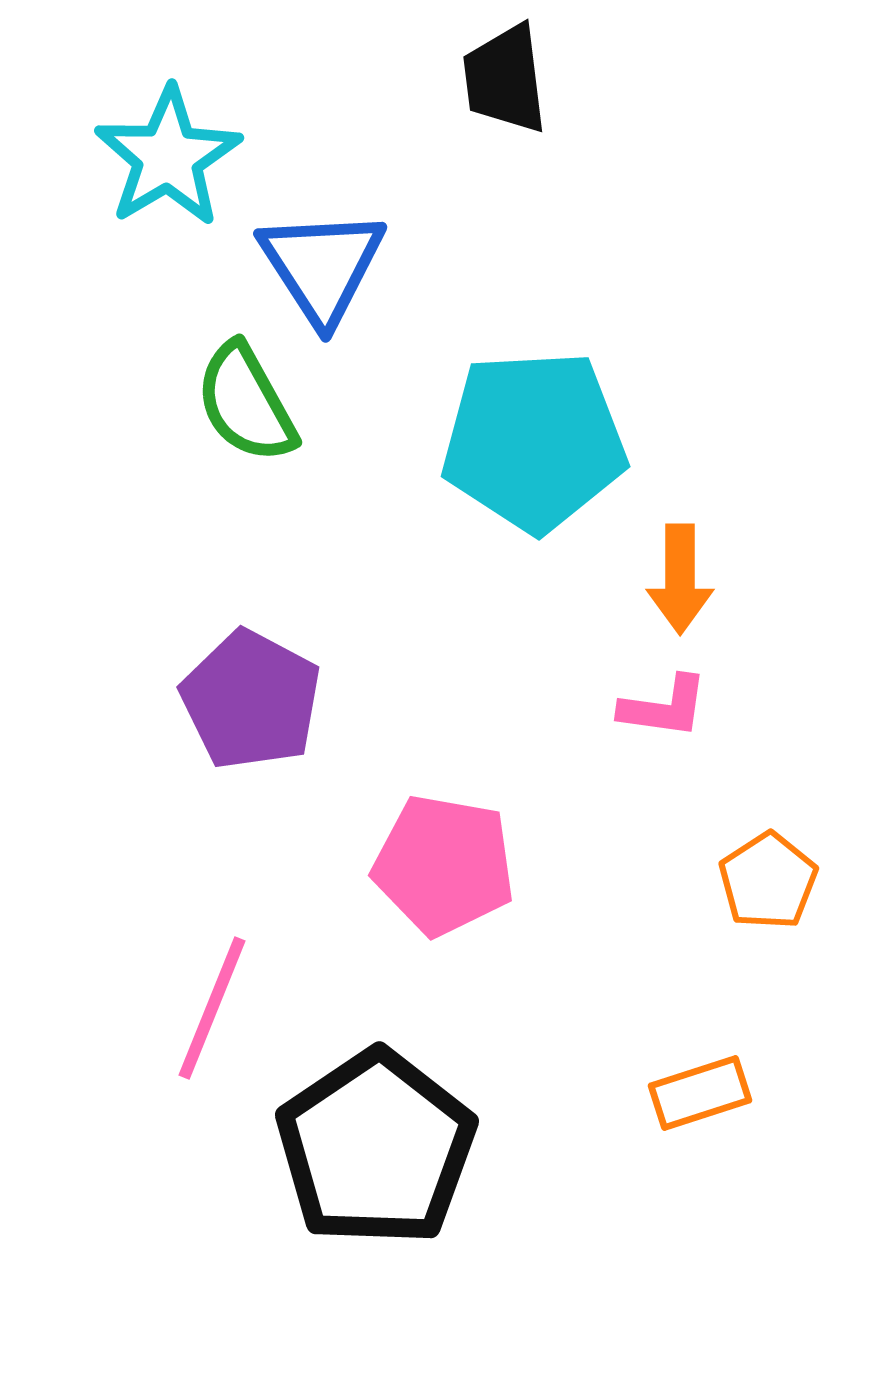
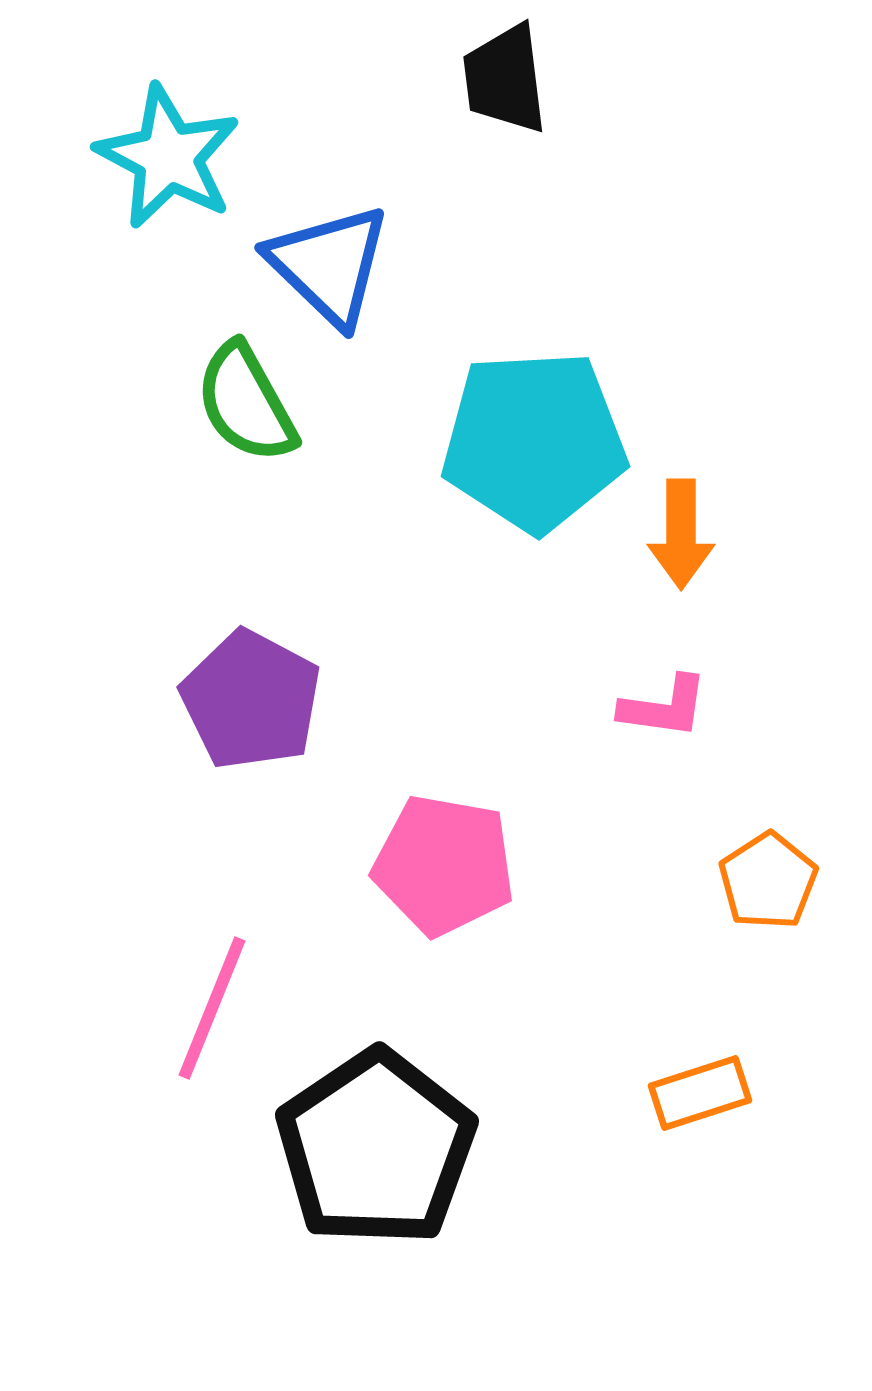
cyan star: rotated 13 degrees counterclockwise
blue triangle: moved 7 px right, 1 px up; rotated 13 degrees counterclockwise
orange arrow: moved 1 px right, 45 px up
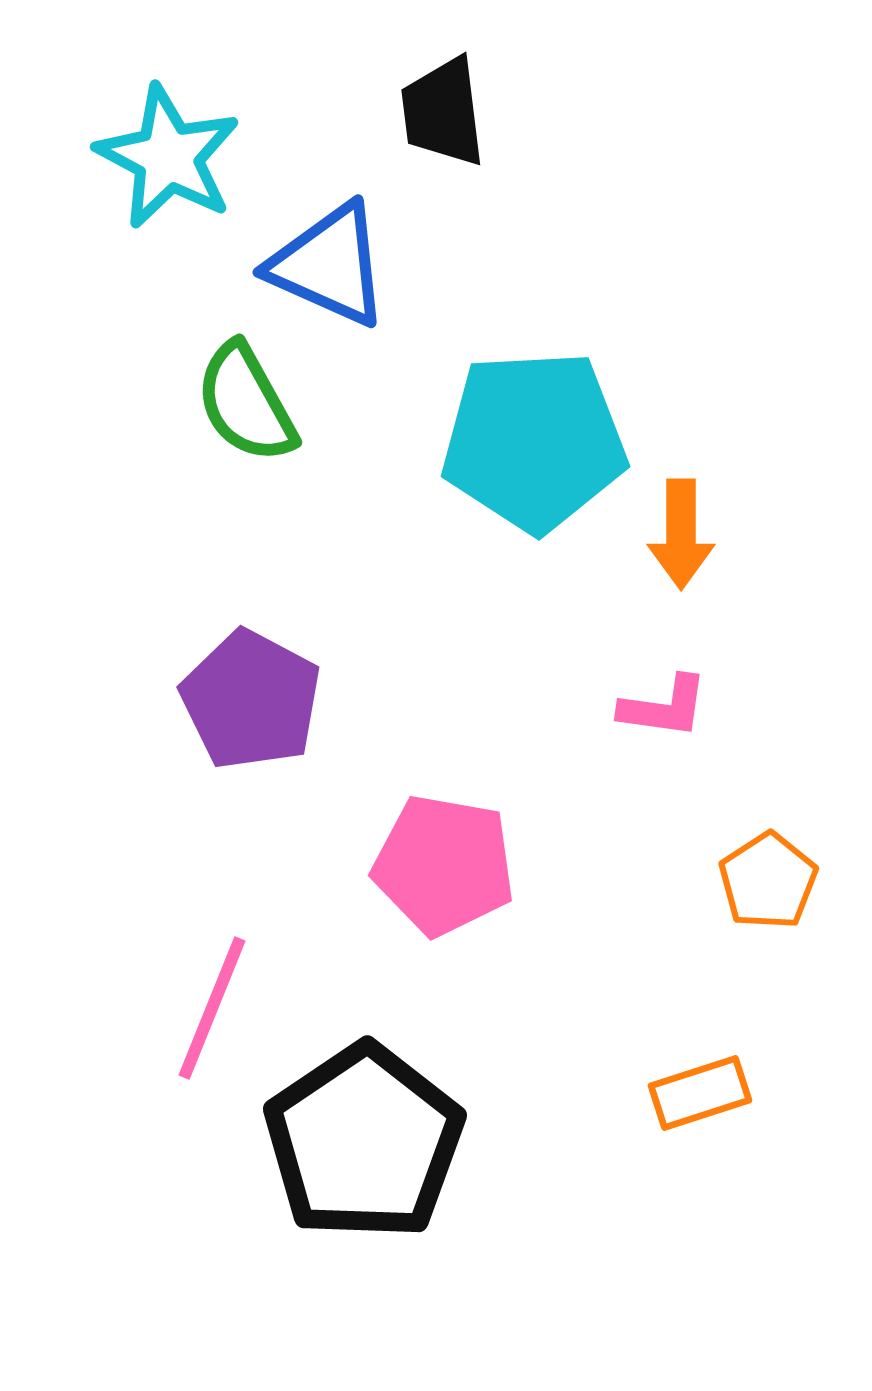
black trapezoid: moved 62 px left, 33 px down
blue triangle: rotated 20 degrees counterclockwise
black pentagon: moved 12 px left, 6 px up
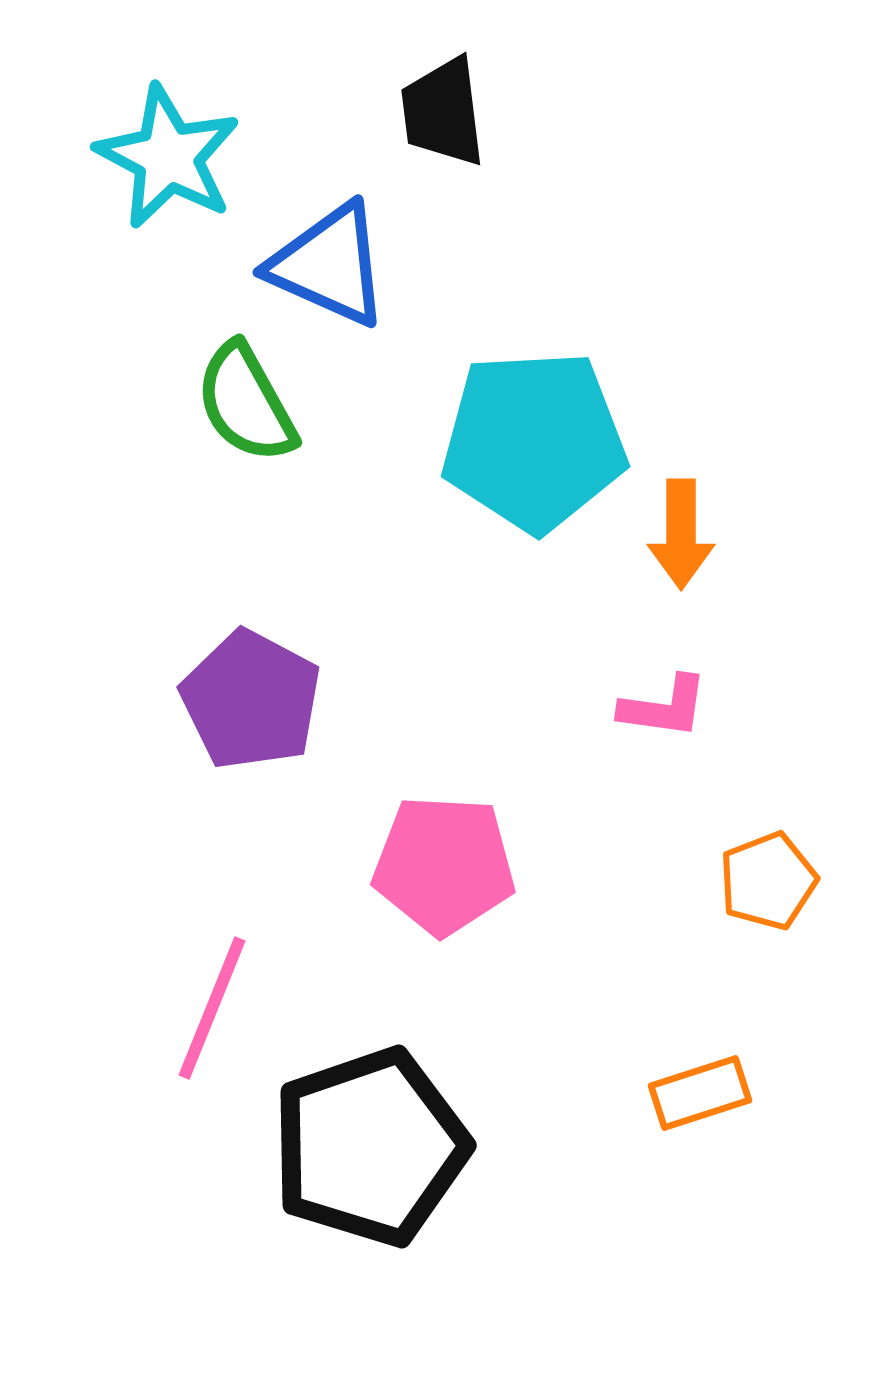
pink pentagon: rotated 7 degrees counterclockwise
orange pentagon: rotated 12 degrees clockwise
black pentagon: moved 6 px right, 5 px down; rotated 15 degrees clockwise
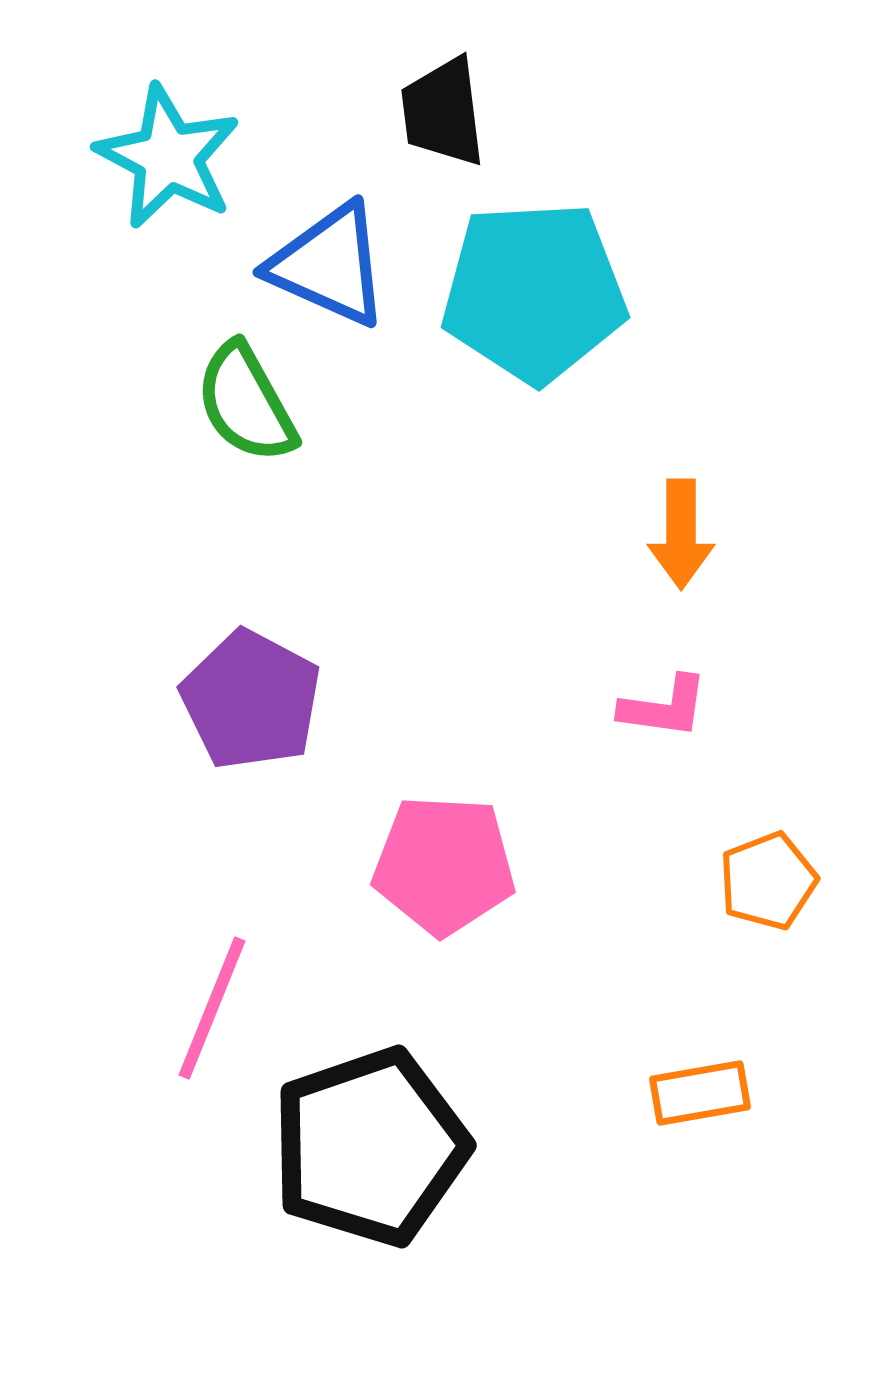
cyan pentagon: moved 149 px up
orange rectangle: rotated 8 degrees clockwise
